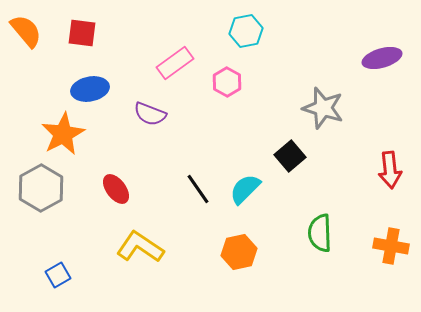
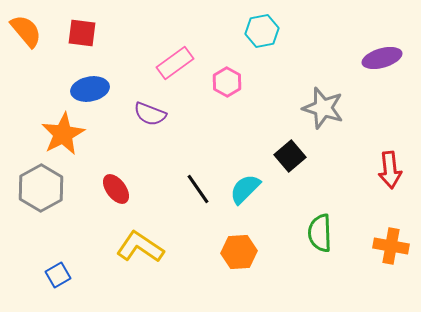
cyan hexagon: moved 16 px right
orange hexagon: rotated 8 degrees clockwise
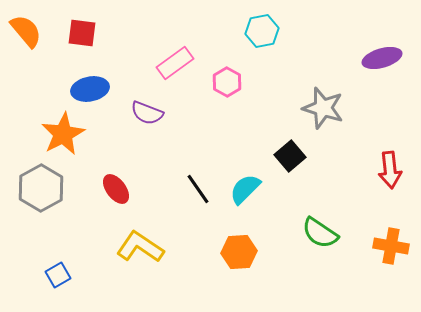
purple semicircle: moved 3 px left, 1 px up
green semicircle: rotated 54 degrees counterclockwise
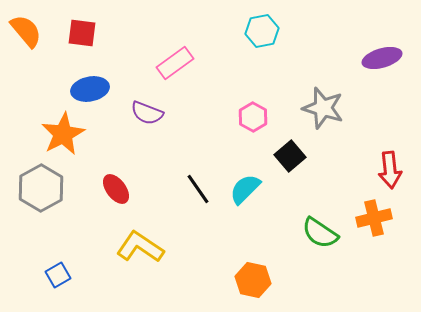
pink hexagon: moved 26 px right, 35 px down
orange cross: moved 17 px left, 28 px up; rotated 24 degrees counterclockwise
orange hexagon: moved 14 px right, 28 px down; rotated 16 degrees clockwise
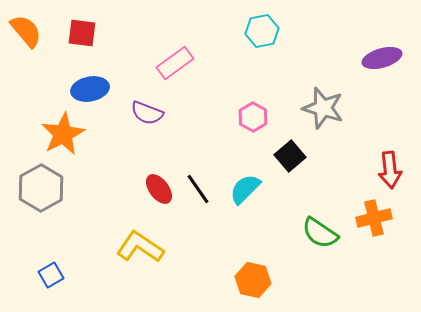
red ellipse: moved 43 px right
blue square: moved 7 px left
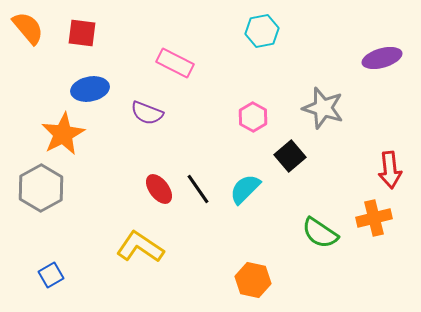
orange semicircle: moved 2 px right, 3 px up
pink rectangle: rotated 63 degrees clockwise
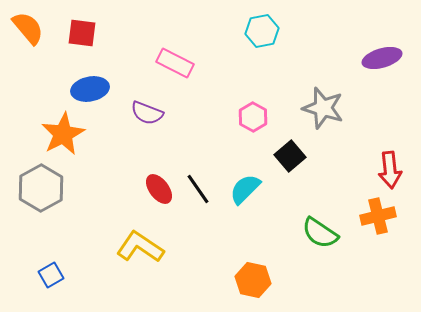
orange cross: moved 4 px right, 2 px up
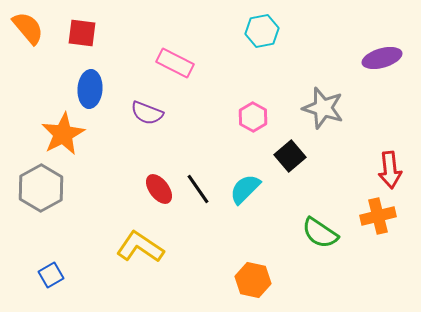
blue ellipse: rotated 75 degrees counterclockwise
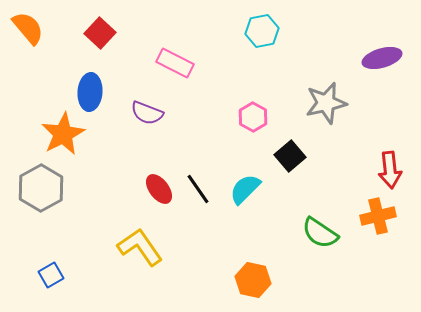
red square: moved 18 px right; rotated 36 degrees clockwise
blue ellipse: moved 3 px down
gray star: moved 3 px right, 5 px up; rotated 30 degrees counterclockwise
yellow L-shape: rotated 21 degrees clockwise
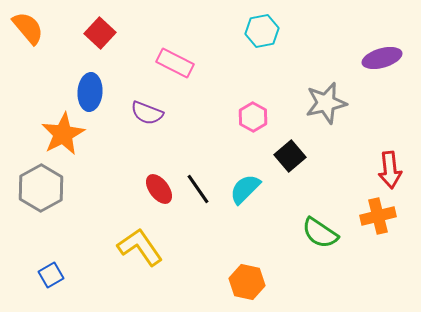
orange hexagon: moved 6 px left, 2 px down
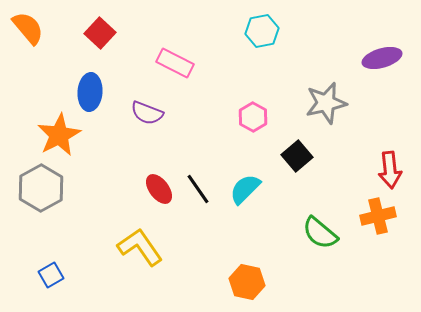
orange star: moved 4 px left, 1 px down
black square: moved 7 px right
green semicircle: rotated 6 degrees clockwise
